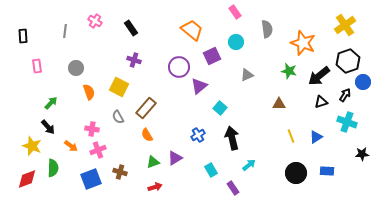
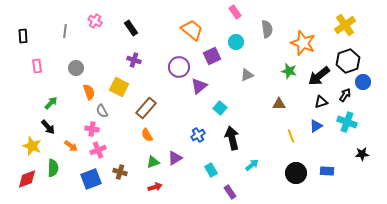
gray semicircle at (118, 117): moved 16 px left, 6 px up
blue triangle at (316, 137): moved 11 px up
cyan arrow at (249, 165): moved 3 px right
purple rectangle at (233, 188): moved 3 px left, 4 px down
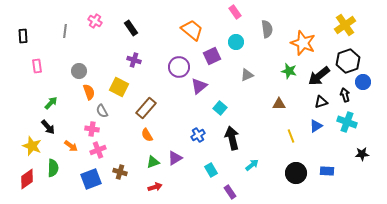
gray circle at (76, 68): moved 3 px right, 3 px down
black arrow at (345, 95): rotated 48 degrees counterclockwise
red diamond at (27, 179): rotated 15 degrees counterclockwise
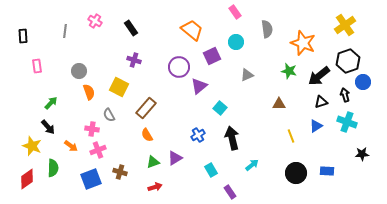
gray semicircle at (102, 111): moved 7 px right, 4 px down
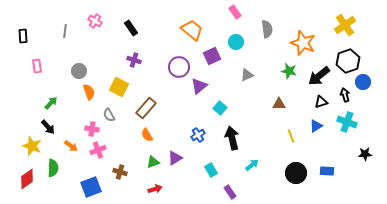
black star at (362, 154): moved 3 px right
blue square at (91, 179): moved 8 px down
red arrow at (155, 187): moved 2 px down
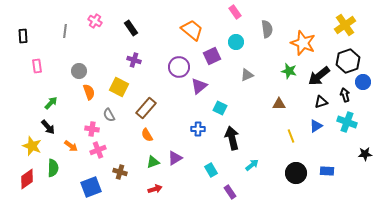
cyan square at (220, 108): rotated 16 degrees counterclockwise
blue cross at (198, 135): moved 6 px up; rotated 32 degrees clockwise
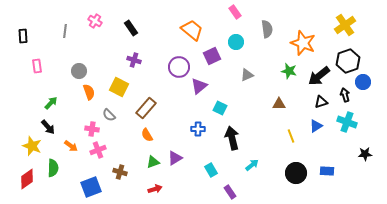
gray semicircle at (109, 115): rotated 16 degrees counterclockwise
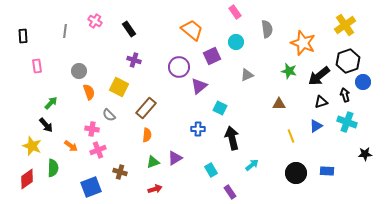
black rectangle at (131, 28): moved 2 px left, 1 px down
black arrow at (48, 127): moved 2 px left, 2 px up
orange semicircle at (147, 135): rotated 144 degrees counterclockwise
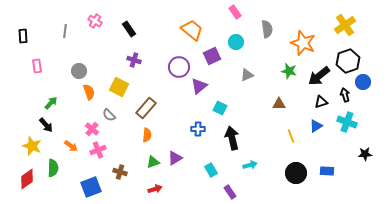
pink cross at (92, 129): rotated 32 degrees clockwise
cyan arrow at (252, 165): moved 2 px left; rotated 24 degrees clockwise
